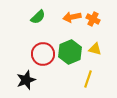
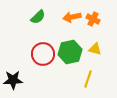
green hexagon: rotated 10 degrees clockwise
black star: moved 13 px left; rotated 18 degrees clockwise
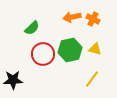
green semicircle: moved 6 px left, 11 px down
green hexagon: moved 2 px up
yellow line: moved 4 px right; rotated 18 degrees clockwise
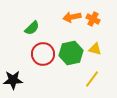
green hexagon: moved 1 px right, 3 px down
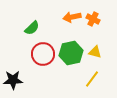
yellow triangle: moved 3 px down
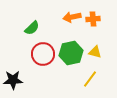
orange cross: rotated 32 degrees counterclockwise
yellow line: moved 2 px left
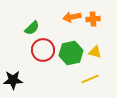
red circle: moved 4 px up
yellow line: rotated 30 degrees clockwise
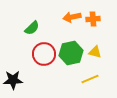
red circle: moved 1 px right, 4 px down
